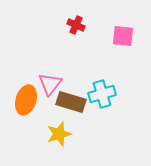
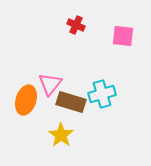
yellow star: moved 2 px right, 1 px down; rotated 20 degrees counterclockwise
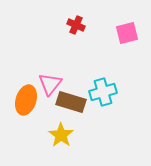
pink square: moved 4 px right, 3 px up; rotated 20 degrees counterclockwise
cyan cross: moved 1 px right, 2 px up
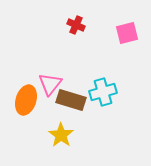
brown rectangle: moved 2 px up
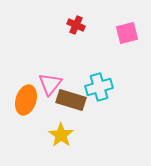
cyan cross: moved 4 px left, 5 px up
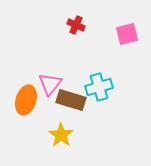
pink square: moved 1 px down
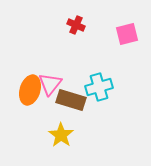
orange ellipse: moved 4 px right, 10 px up
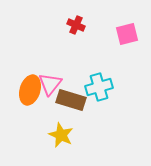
yellow star: rotated 10 degrees counterclockwise
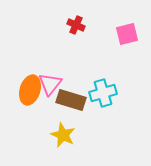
cyan cross: moved 4 px right, 6 px down
yellow star: moved 2 px right
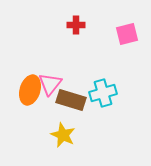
red cross: rotated 24 degrees counterclockwise
